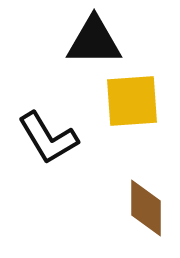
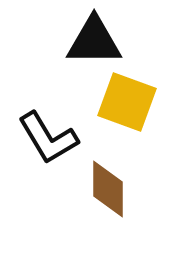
yellow square: moved 5 px left, 1 px down; rotated 24 degrees clockwise
brown diamond: moved 38 px left, 19 px up
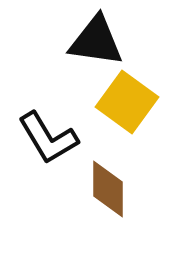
black triangle: moved 2 px right; rotated 8 degrees clockwise
yellow square: rotated 16 degrees clockwise
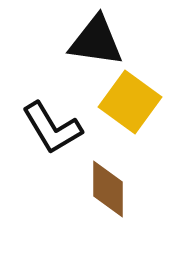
yellow square: moved 3 px right
black L-shape: moved 4 px right, 10 px up
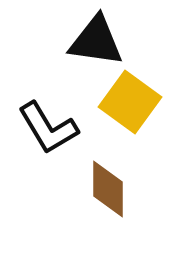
black L-shape: moved 4 px left
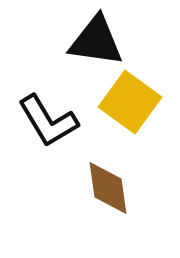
black L-shape: moved 7 px up
brown diamond: moved 1 px up; rotated 8 degrees counterclockwise
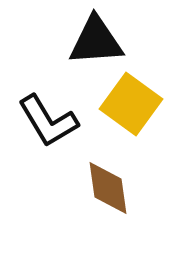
black triangle: rotated 12 degrees counterclockwise
yellow square: moved 1 px right, 2 px down
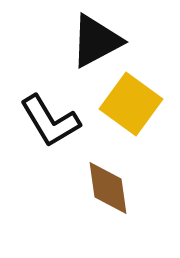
black triangle: rotated 24 degrees counterclockwise
black L-shape: moved 2 px right
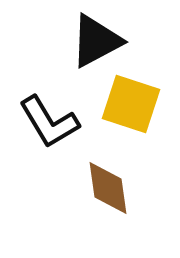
yellow square: rotated 18 degrees counterclockwise
black L-shape: moved 1 px left, 1 px down
